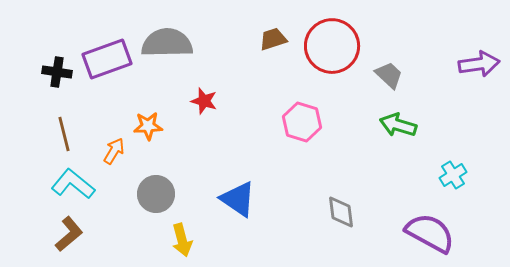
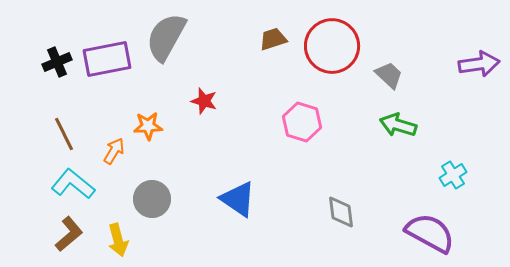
gray semicircle: moved 1 px left, 6 px up; rotated 60 degrees counterclockwise
purple rectangle: rotated 9 degrees clockwise
black cross: moved 10 px up; rotated 32 degrees counterclockwise
brown line: rotated 12 degrees counterclockwise
gray circle: moved 4 px left, 5 px down
yellow arrow: moved 64 px left
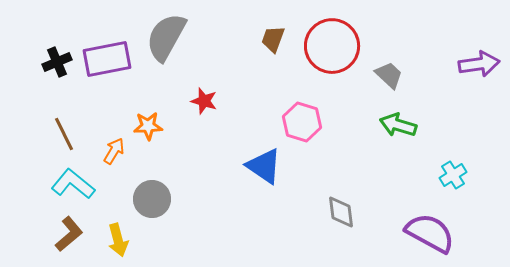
brown trapezoid: rotated 52 degrees counterclockwise
blue triangle: moved 26 px right, 33 px up
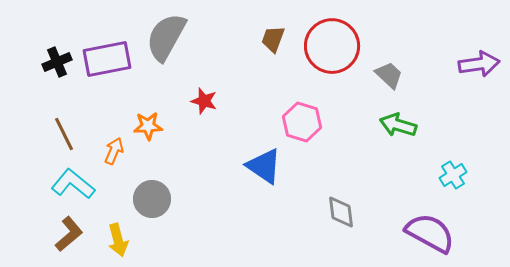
orange arrow: rotated 8 degrees counterclockwise
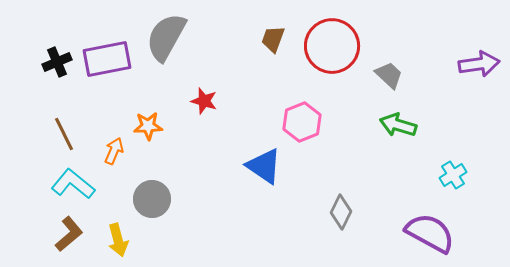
pink hexagon: rotated 21 degrees clockwise
gray diamond: rotated 32 degrees clockwise
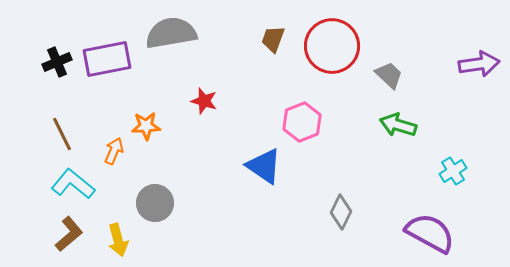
gray semicircle: moved 5 px right, 4 px up; rotated 51 degrees clockwise
orange star: moved 2 px left
brown line: moved 2 px left
cyan cross: moved 4 px up
gray circle: moved 3 px right, 4 px down
